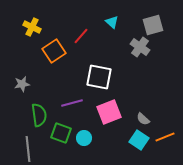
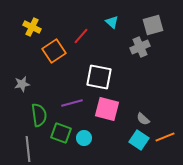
gray cross: rotated 30 degrees clockwise
pink square: moved 2 px left, 3 px up; rotated 35 degrees clockwise
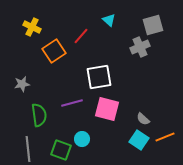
cyan triangle: moved 3 px left, 2 px up
white square: rotated 20 degrees counterclockwise
green square: moved 17 px down
cyan circle: moved 2 px left, 1 px down
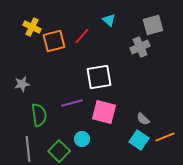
red line: moved 1 px right
orange square: moved 10 px up; rotated 20 degrees clockwise
pink square: moved 3 px left, 3 px down
green square: moved 2 px left, 1 px down; rotated 25 degrees clockwise
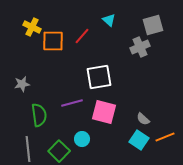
orange square: moved 1 px left; rotated 15 degrees clockwise
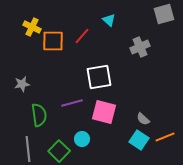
gray square: moved 11 px right, 11 px up
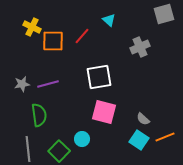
purple line: moved 24 px left, 19 px up
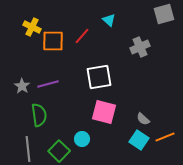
gray star: moved 2 px down; rotated 28 degrees counterclockwise
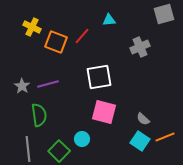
cyan triangle: rotated 48 degrees counterclockwise
orange square: moved 3 px right, 1 px down; rotated 20 degrees clockwise
cyan square: moved 1 px right, 1 px down
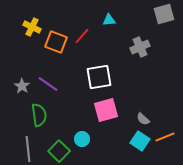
purple line: rotated 50 degrees clockwise
pink square: moved 2 px right, 2 px up; rotated 30 degrees counterclockwise
